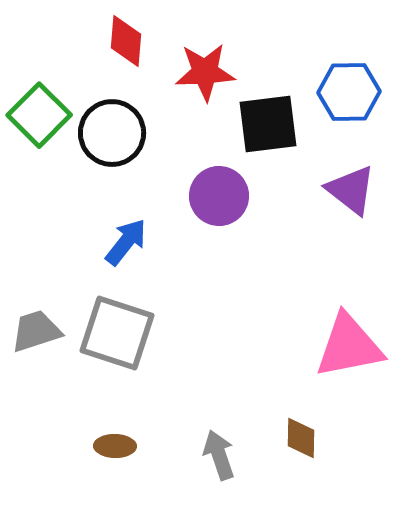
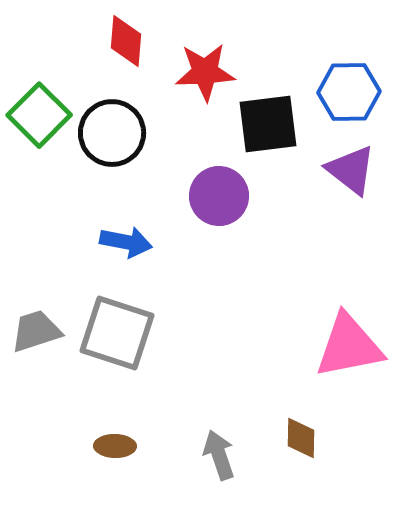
purple triangle: moved 20 px up
blue arrow: rotated 63 degrees clockwise
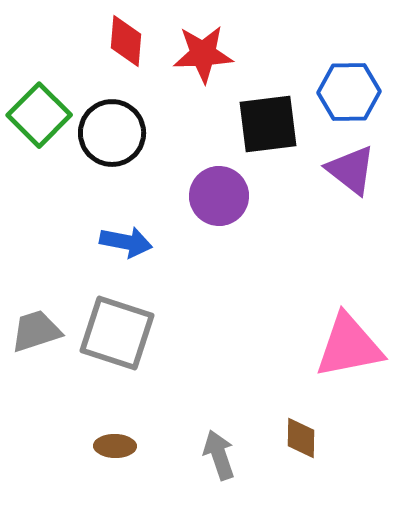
red star: moved 2 px left, 18 px up
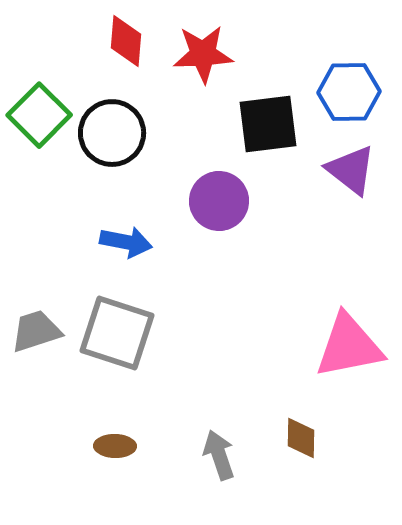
purple circle: moved 5 px down
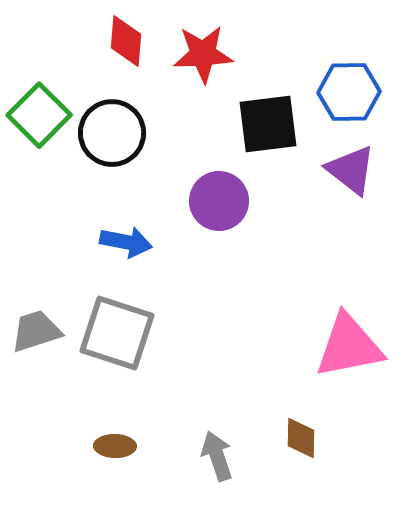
gray arrow: moved 2 px left, 1 px down
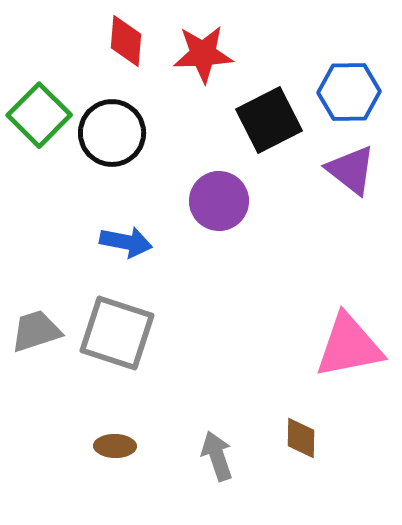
black square: moved 1 px right, 4 px up; rotated 20 degrees counterclockwise
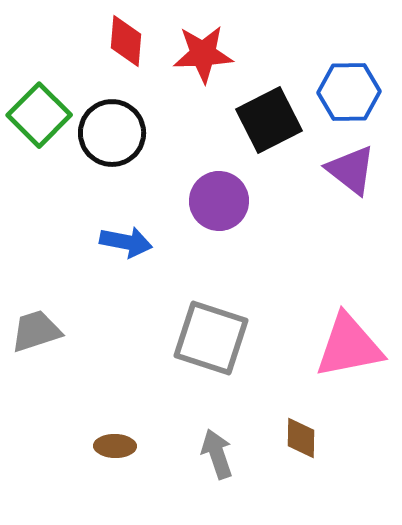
gray square: moved 94 px right, 5 px down
gray arrow: moved 2 px up
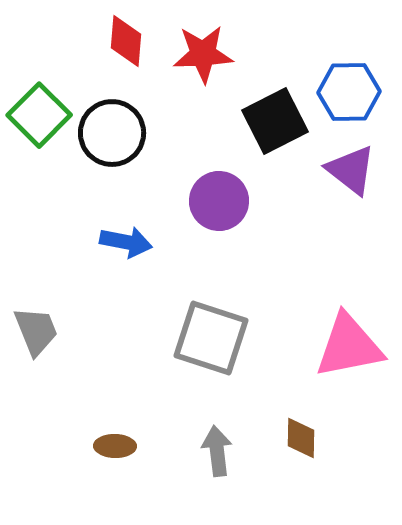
black square: moved 6 px right, 1 px down
gray trapezoid: rotated 86 degrees clockwise
gray arrow: moved 3 px up; rotated 12 degrees clockwise
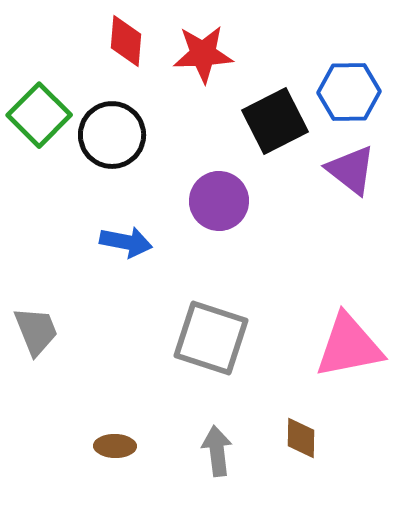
black circle: moved 2 px down
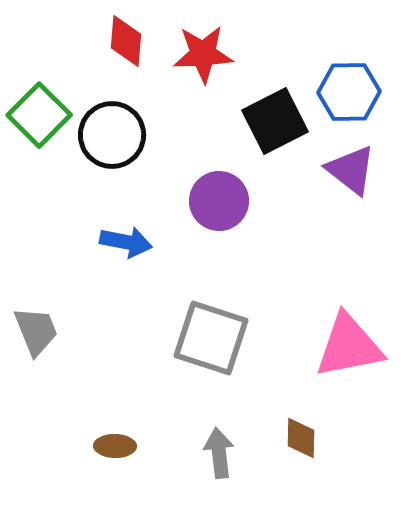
gray arrow: moved 2 px right, 2 px down
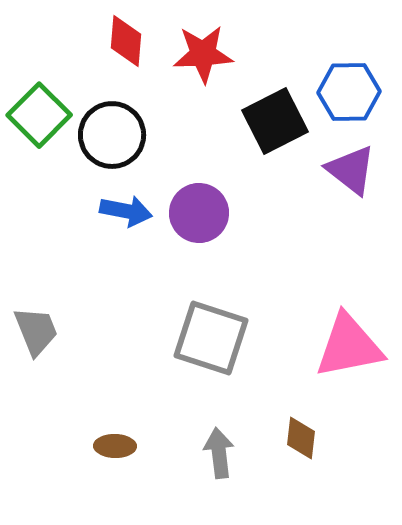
purple circle: moved 20 px left, 12 px down
blue arrow: moved 31 px up
brown diamond: rotated 6 degrees clockwise
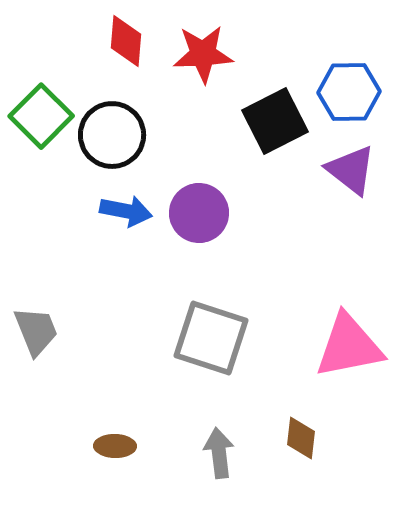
green square: moved 2 px right, 1 px down
